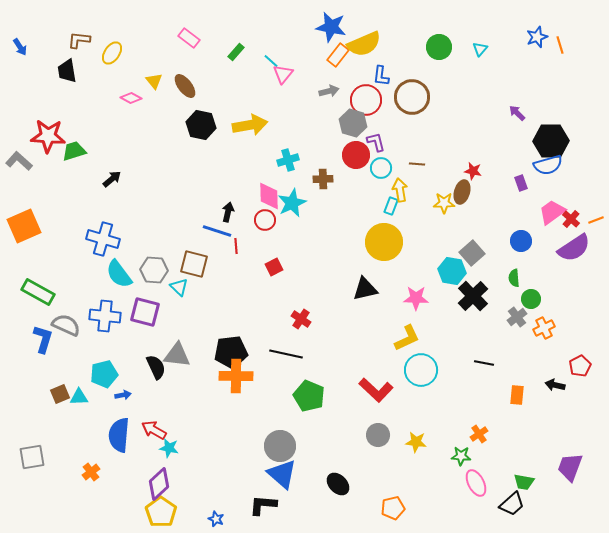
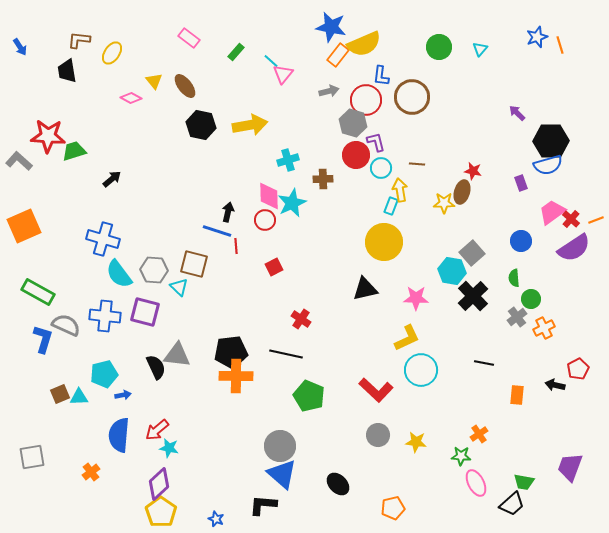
red pentagon at (580, 366): moved 2 px left, 3 px down
red arrow at (154, 430): moved 3 px right; rotated 70 degrees counterclockwise
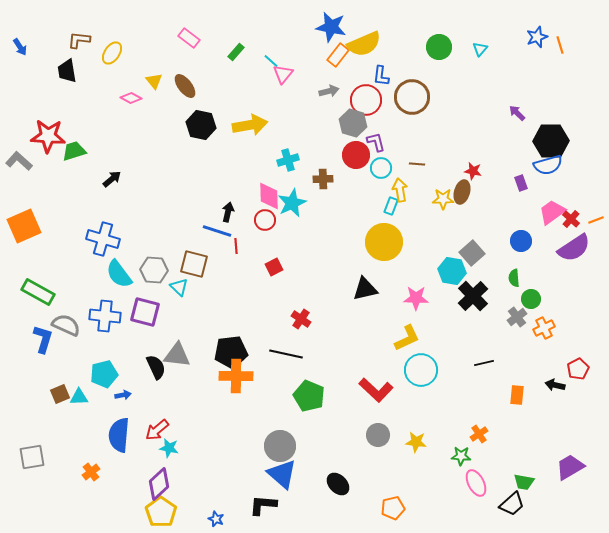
yellow star at (444, 203): moved 1 px left, 4 px up
black line at (484, 363): rotated 24 degrees counterclockwise
purple trapezoid at (570, 467): rotated 40 degrees clockwise
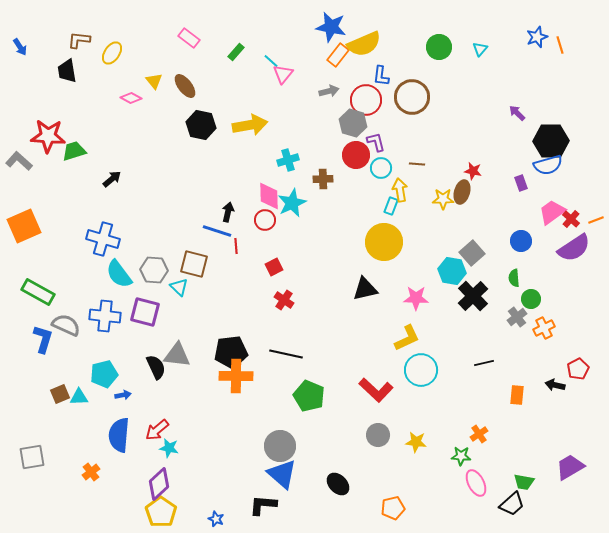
red cross at (301, 319): moved 17 px left, 19 px up
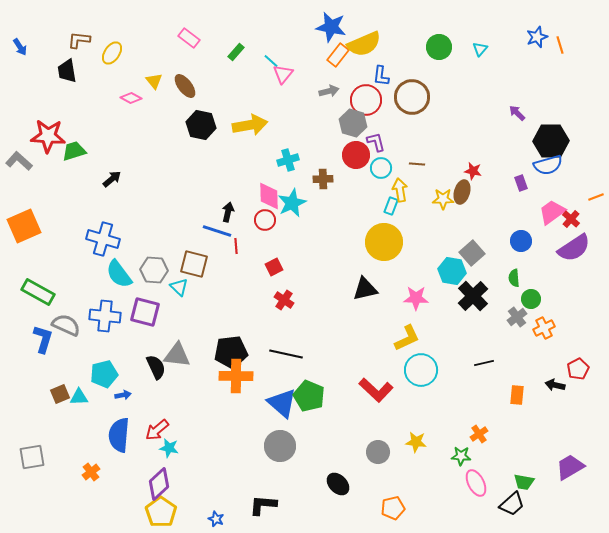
orange line at (596, 220): moved 23 px up
gray circle at (378, 435): moved 17 px down
blue triangle at (282, 474): moved 71 px up
